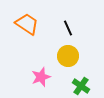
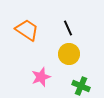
orange trapezoid: moved 6 px down
yellow circle: moved 1 px right, 2 px up
green cross: rotated 12 degrees counterclockwise
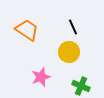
black line: moved 5 px right, 1 px up
yellow circle: moved 2 px up
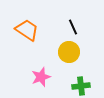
green cross: rotated 30 degrees counterclockwise
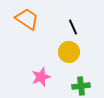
orange trapezoid: moved 11 px up
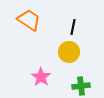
orange trapezoid: moved 2 px right, 1 px down
black line: rotated 35 degrees clockwise
pink star: rotated 18 degrees counterclockwise
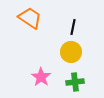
orange trapezoid: moved 1 px right, 2 px up
yellow circle: moved 2 px right
green cross: moved 6 px left, 4 px up
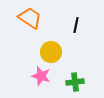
black line: moved 3 px right, 2 px up
yellow circle: moved 20 px left
pink star: moved 1 px up; rotated 18 degrees counterclockwise
